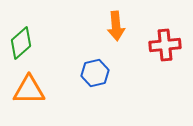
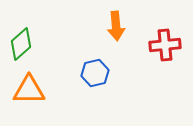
green diamond: moved 1 px down
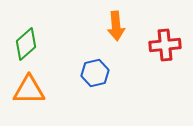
green diamond: moved 5 px right
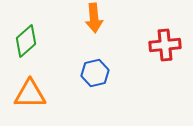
orange arrow: moved 22 px left, 8 px up
green diamond: moved 3 px up
orange triangle: moved 1 px right, 4 px down
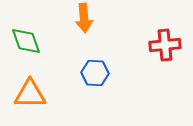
orange arrow: moved 10 px left
green diamond: rotated 68 degrees counterclockwise
blue hexagon: rotated 16 degrees clockwise
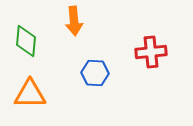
orange arrow: moved 10 px left, 3 px down
green diamond: rotated 24 degrees clockwise
red cross: moved 14 px left, 7 px down
